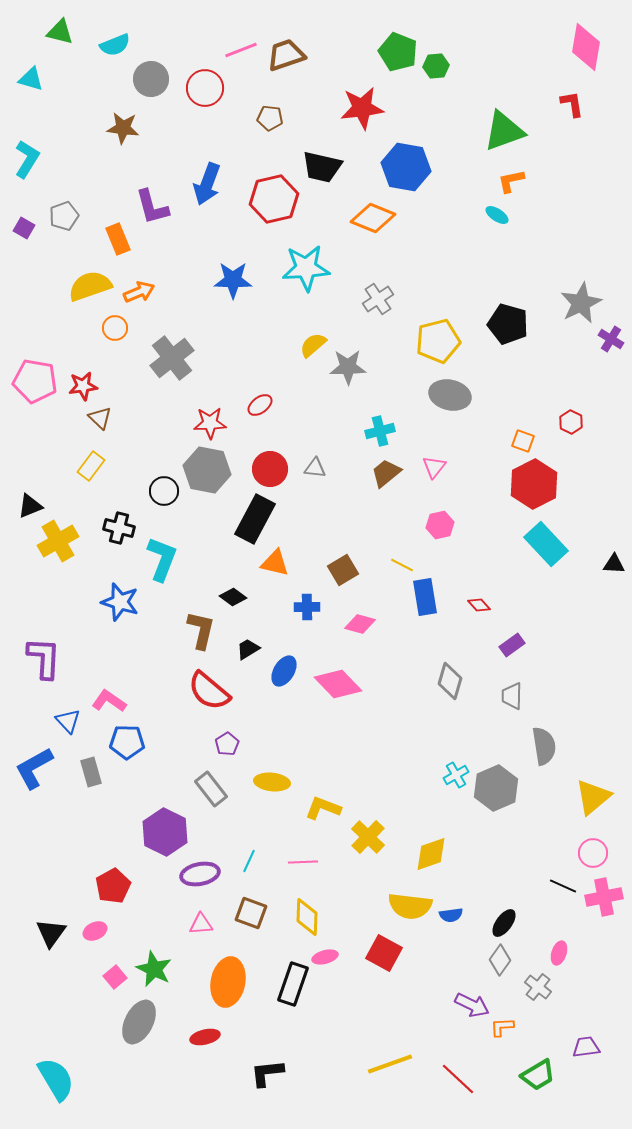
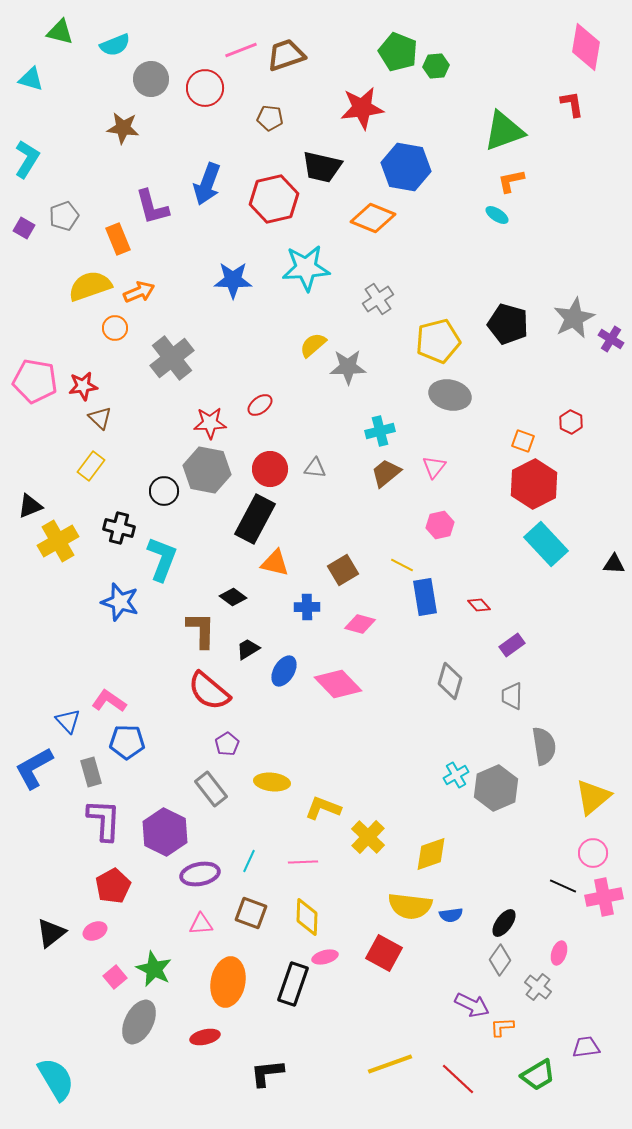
gray star at (581, 303): moved 7 px left, 15 px down
brown L-shape at (201, 630): rotated 12 degrees counterclockwise
purple L-shape at (44, 658): moved 60 px right, 162 px down
black triangle at (51, 933): rotated 16 degrees clockwise
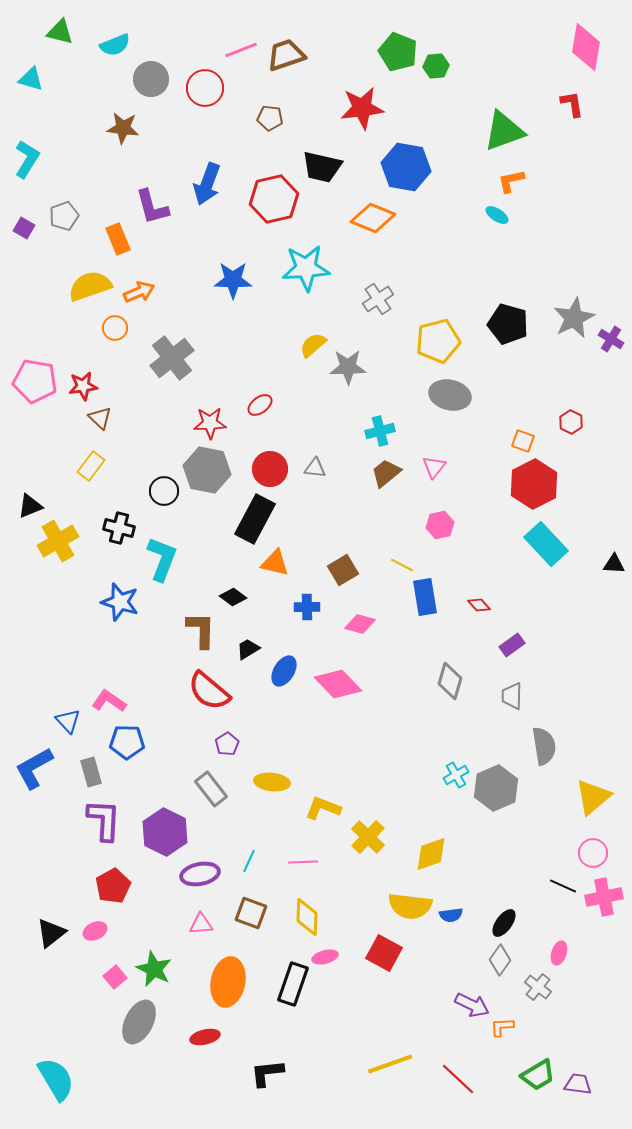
purple trapezoid at (586, 1047): moved 8 px left, 37 px down; rotated 16 degrees clockwise
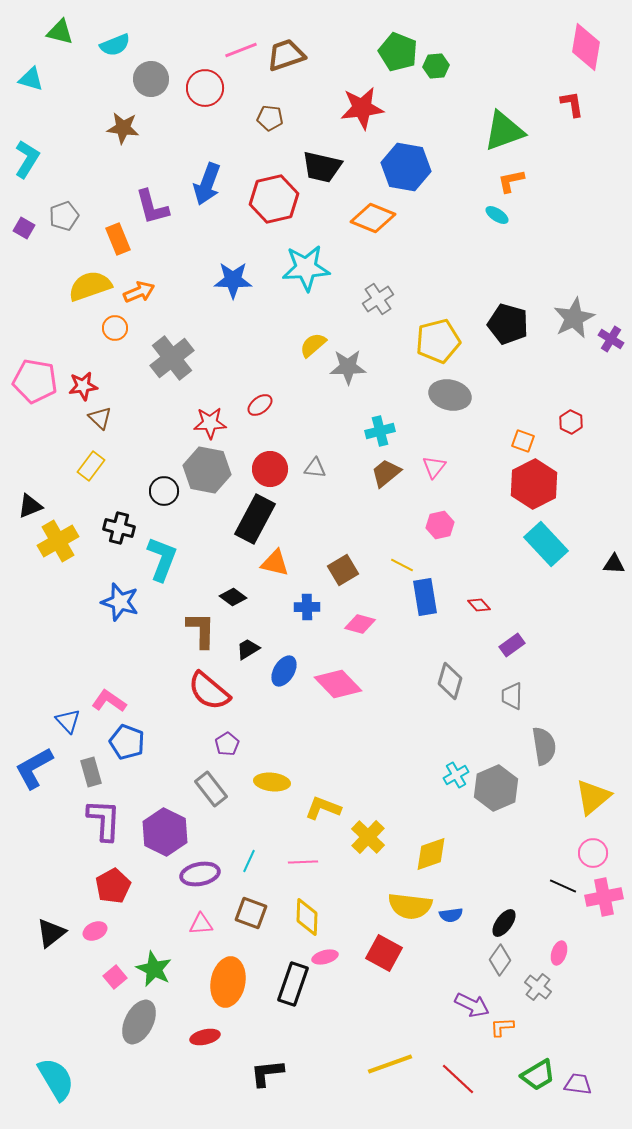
blue pentagon at (127, 742): rotated 20 degrees clockwise
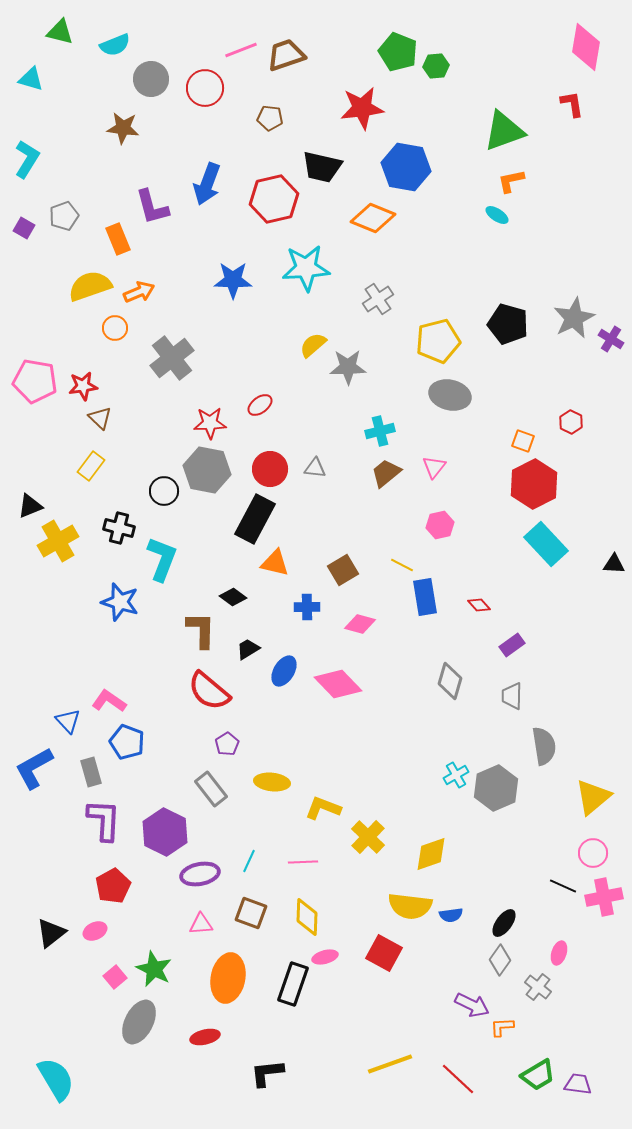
orange ellipse at (228, 982): moved 4 px up
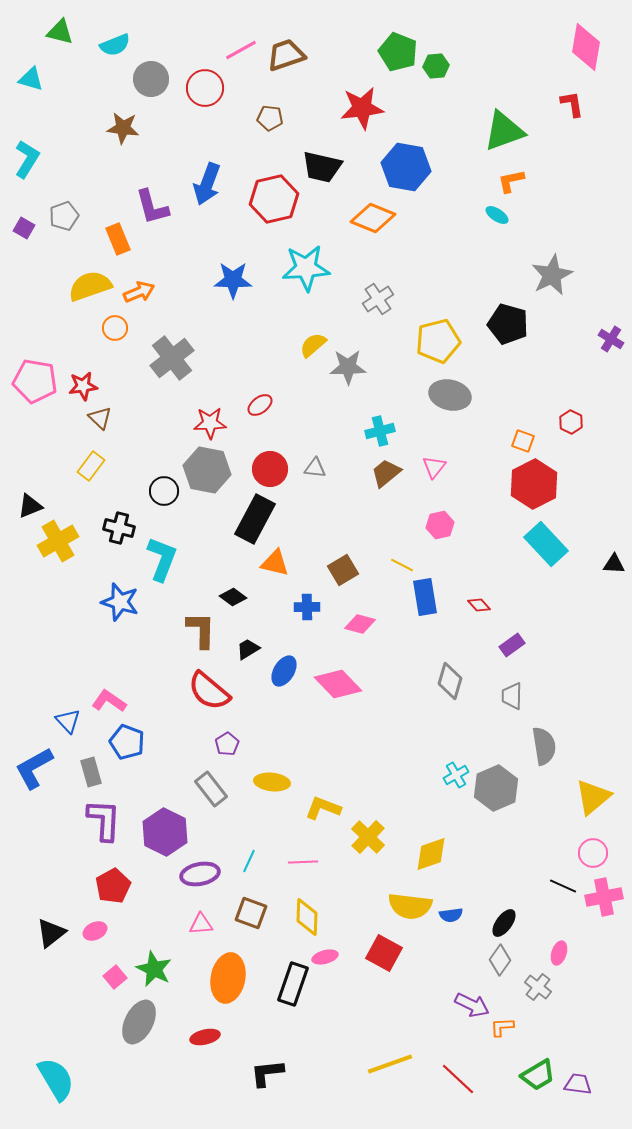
pink line at (241, 50): rotated 8 degrees counterclockwise
gray star at (574, 318): moved 22 px left, 43 px up
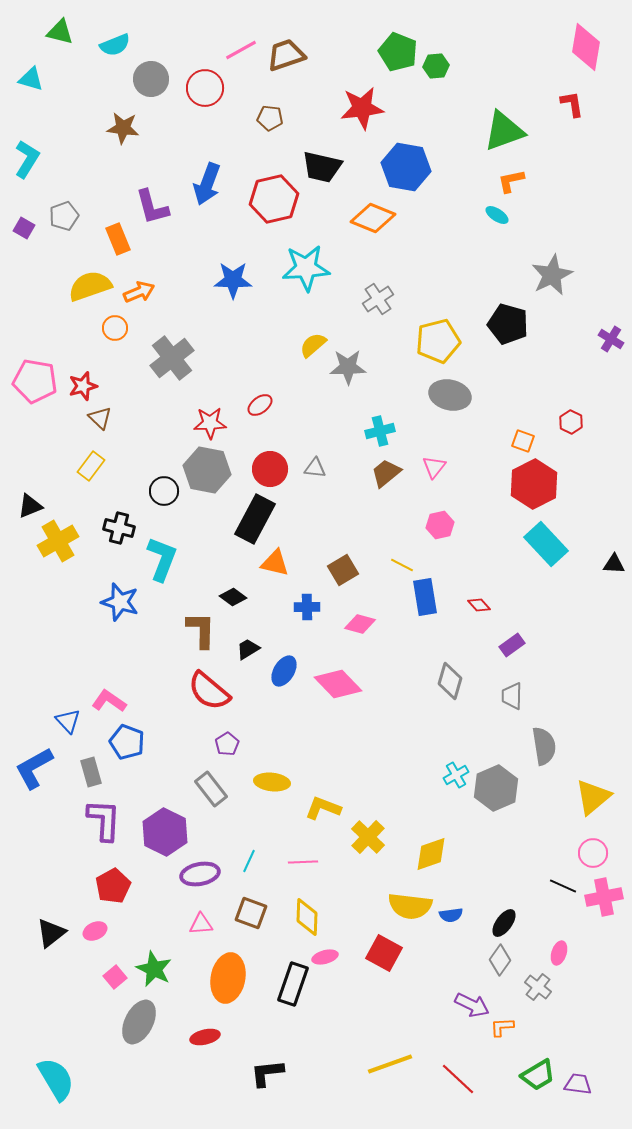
red star at (83, 386): rotated 8 degrees counterclockwise
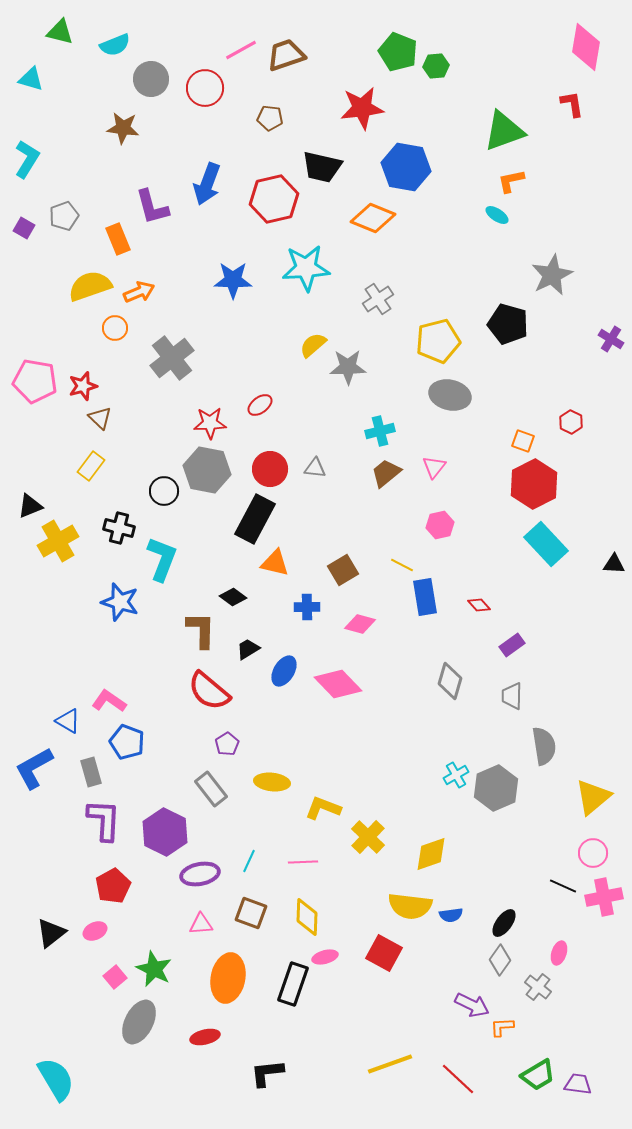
blue triangle at (68, 721): rotated 16 degrees counterclockwise
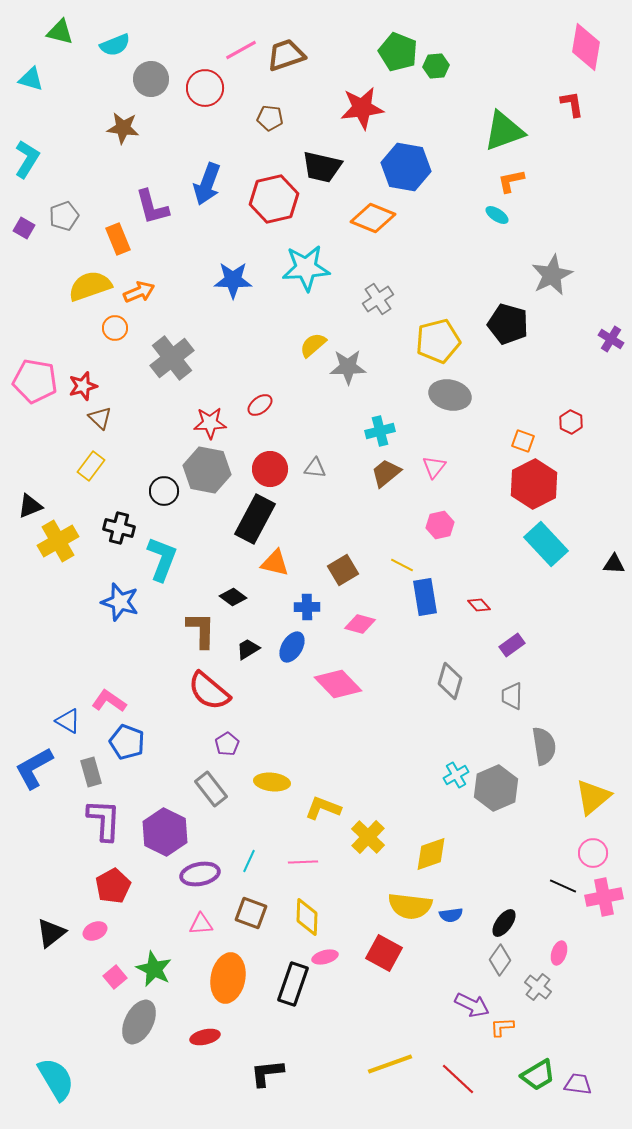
blue ellipse at (284, 671): moved 8 px right, 24 px up
